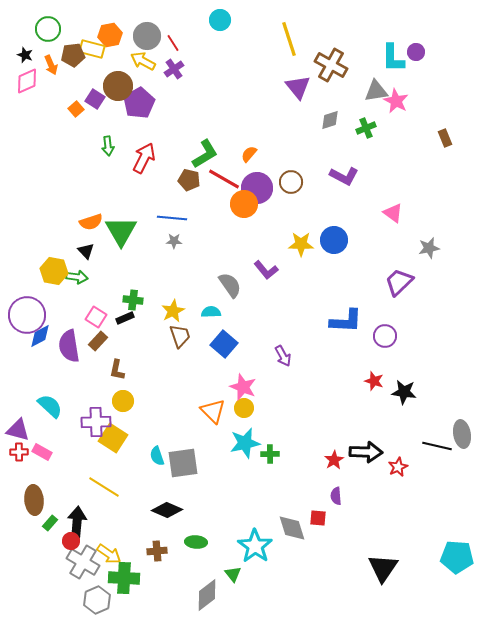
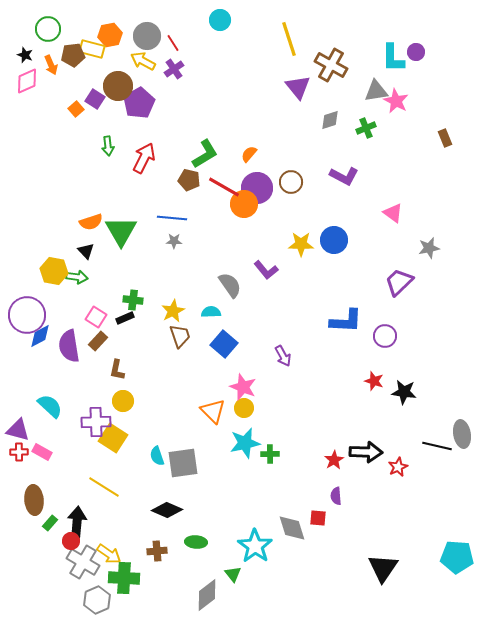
red line at (224, 179): moved 8 px down
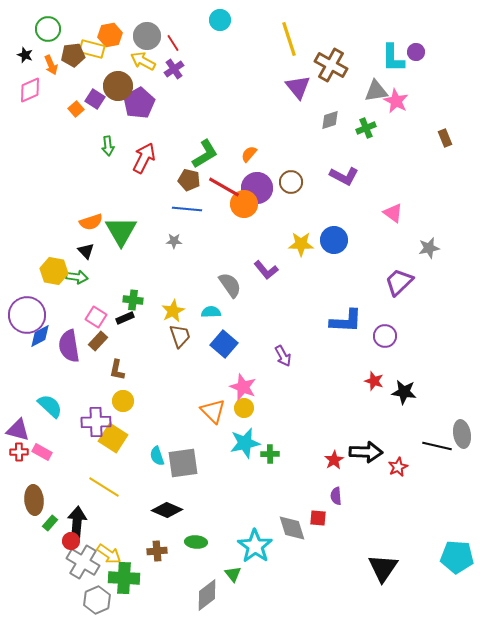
pink diamond at (27, 81): moved 3 px right, 9 px down
blue line at (172, 218): moved 15 px right, 9 px up
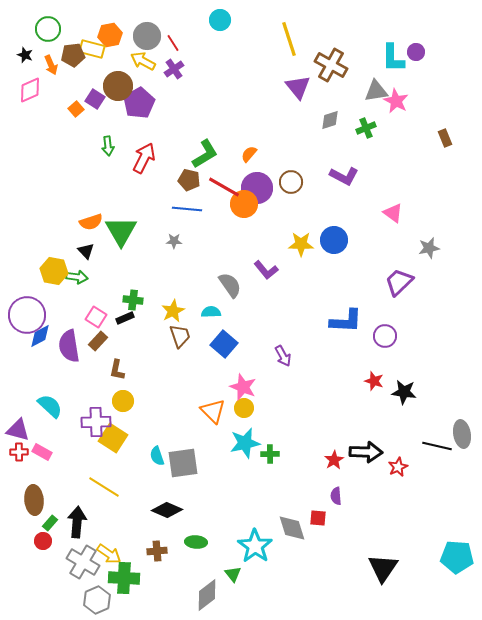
red circle at (71, 541): moved 28 px left
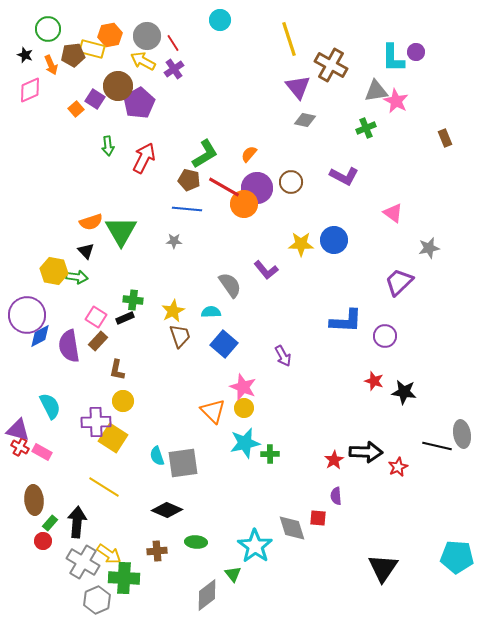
gray diamond at (330, 120): moved 25 px left; rotated 30 degrees clockwise
cyan semicircle at (50, 406): rotated 20 degrees clockwise
red cross at (19, 452): moved 1 px right, 5 px up; rotated 30 degrees clockwise
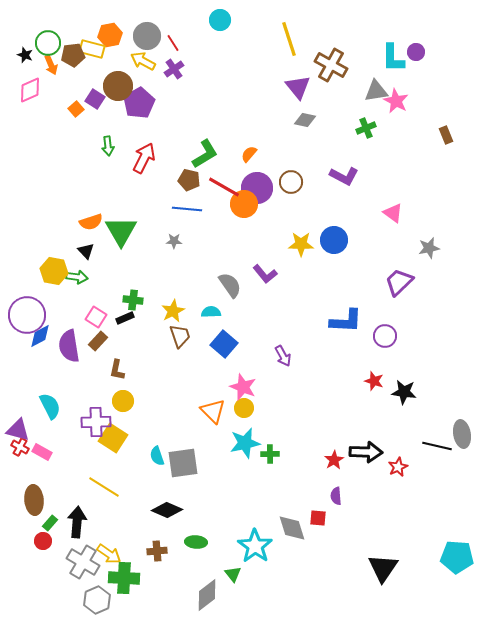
green circle at (48, 29): moved 14 px down
brown rectangle at (445, 138): moved 1 px right, 3 px up
purple L-shape at (266, 270): moved 1 px left, 4 px down
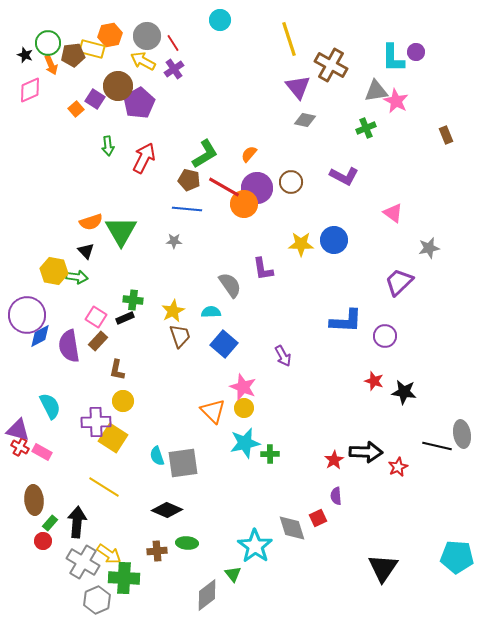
purple L-shape at (265, 274): moved 2 px left, 5 px up; rotated 30 degrees clockwise
red square at (318, 518): rotated 30 degrees counterclockwise
green ellipse at (196, 542): moved 9 px left, 1 px down
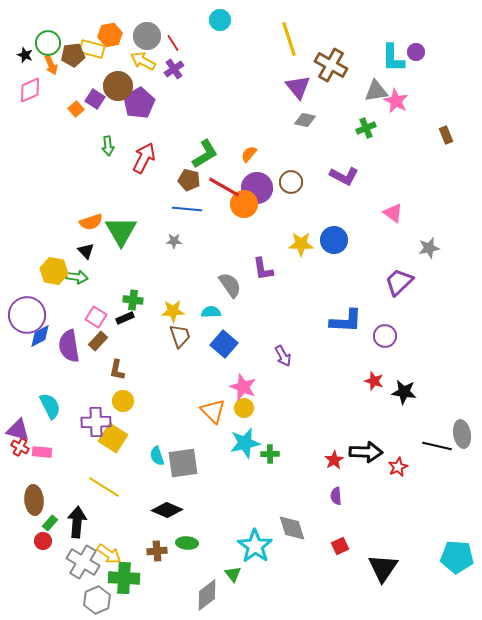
yellow star at (173, 311): rotated 25 degrees clockwise
pink rectangle at (42, 452): rotated 24 degrees counterclockwise
red square at (318, 518): moved 22 px right, 28 px down
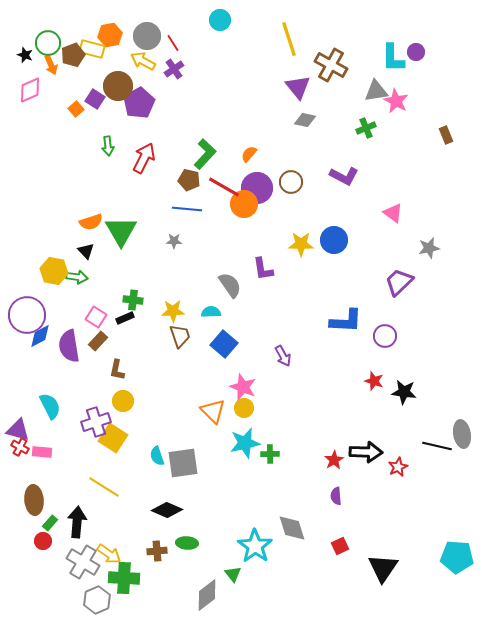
brown pentagon at (73, 55): rotated 15 degrees counterclockwise
green L-shape at (205, 154): rotated 16 degrees counterclockwise
purple cross at (96, 422): rotated 16 degrees counterclockwise
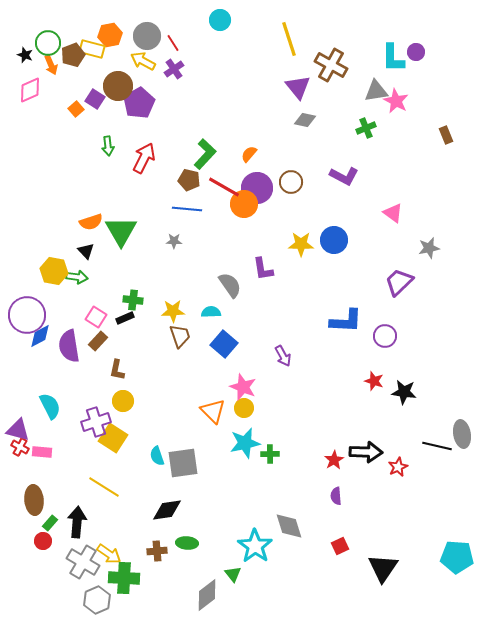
black diamond at (167, 510): rotated 32 degrees counterclockwise
gray diamond at (292, 528): moved 3 px left, 2 px up
